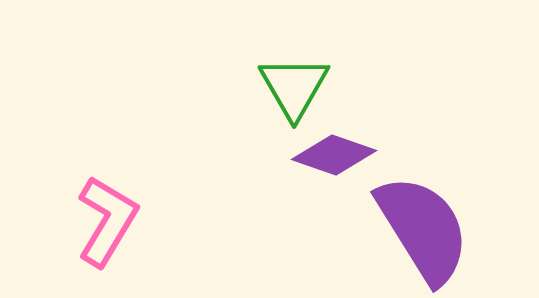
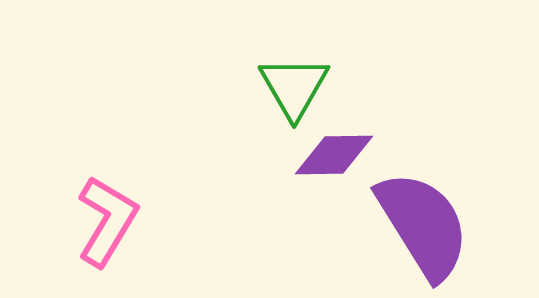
purple diamond: rotated 20 degrees counterclockwise
purple semicircle: moved 4 px up
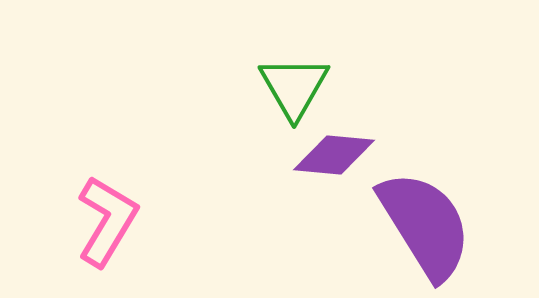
purple diamond: rotated 6 degrees clockwise
purple semicircle: moved 2 px right
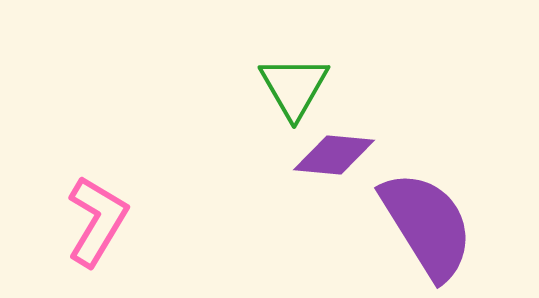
pink L-shape: moved 10 px left
purple semicircle: moved 2 px right
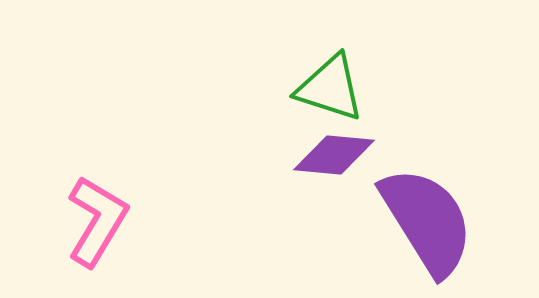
green triangle: moved 36 px right, 1 px down; rotated 42 degrees counterclockwise
purple semicircle: moved 4 px up
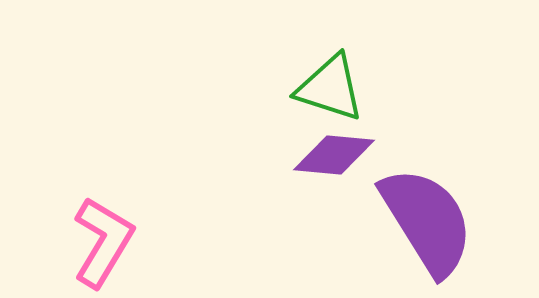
pink L-shape: moved 6 px right, 21 px down
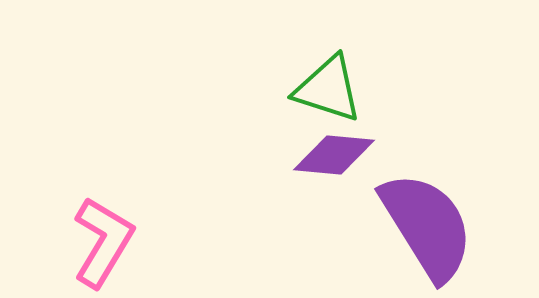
green triangle: moved 2 px left, 1 px down
purple semicircle: moved 5 px down
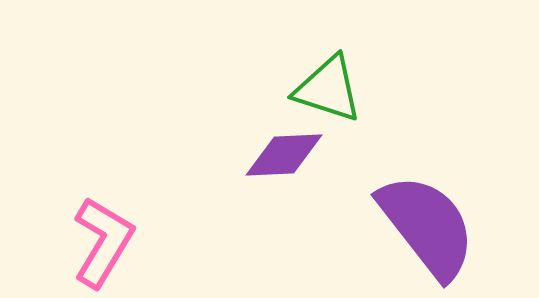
purple diamond: moved 50 px left; rotated 8 degrees counterclockwise
purple semicircle: rotated 6 degrees counterclockwise
